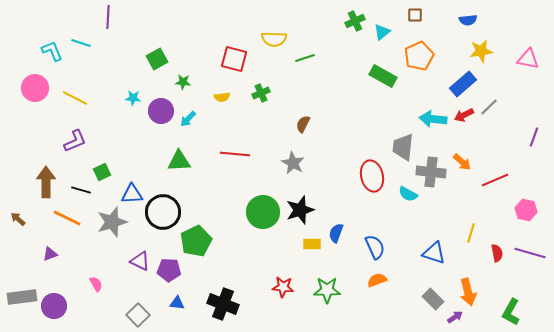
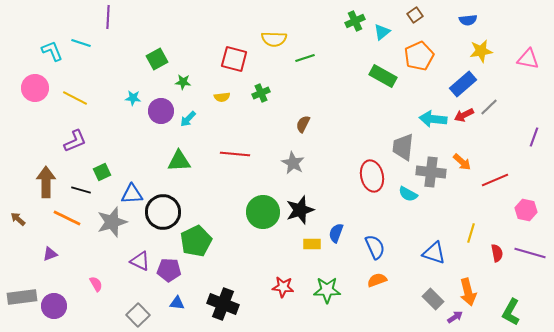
brown square at (415, 15): rotated 35 degrees counterclockwise
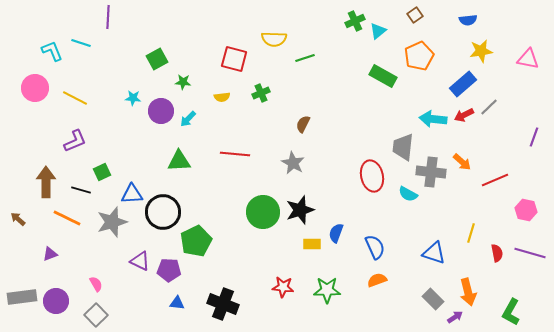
cyan triangle at (382, 32): moved 4 px left, 1 px up
purple circle at (54, 306): moved 2 px right, 5 px up
gray square at (138, 315): moved 42 px left
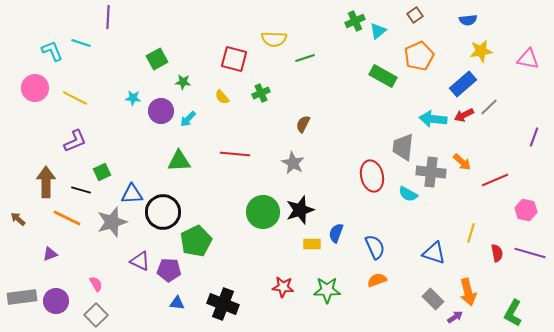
yellow semicircle at (222, 97): rotated 56 degrees clockwise
green L-shape at (511, 312): moved 2 px right, 1 px down
